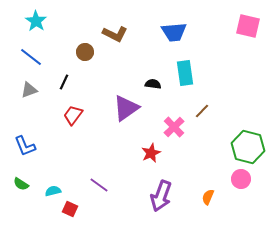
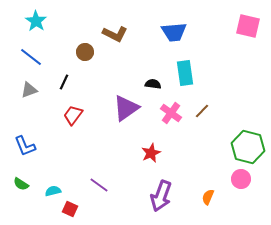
pink cross: moved 3 px left, 14 px up; rotated 10 degrees counterclockwise
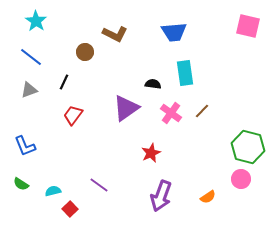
orange semicircle: rotated 147 degrees counterclockwise
red square: rotated 21 degrees clockwise
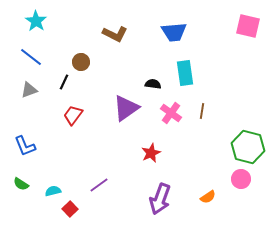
brown circle: moved 4 px left, 10 px down
brown line: rotated 35 degrees counterclockwise
purple line: rotated 72 degrees counterclockwise
purple arrow: moved 1 px left, 3 px down
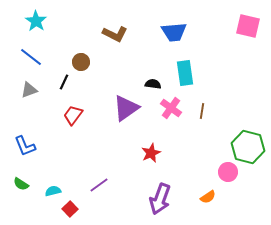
pink cross: moved 5 px up
pink circle: moved 13 px left, 7 px up
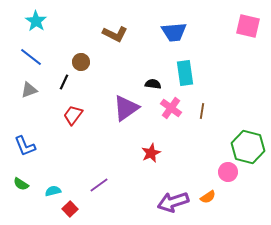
purple arrow: moved 13 px right, 3 px down; rotated 52 degrees clockwise
